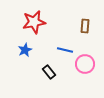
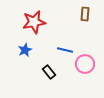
brown rectangle: moved 12 px up
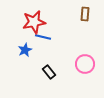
blue line: moved 22 px left, 13 px up
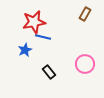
brown rectangle: rotated 24 degrees clockwise
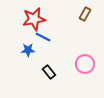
red star: moved 3 px up
blue line: rotated 14 degrees clockwise
blue star: moved 3 px right; rotated 24 degrees clockwise
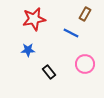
blue line: moved 28 px right, 4 px up
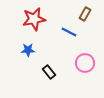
blue line: moved 2 px left, 1 px up
pink circle: moved 1 px up
